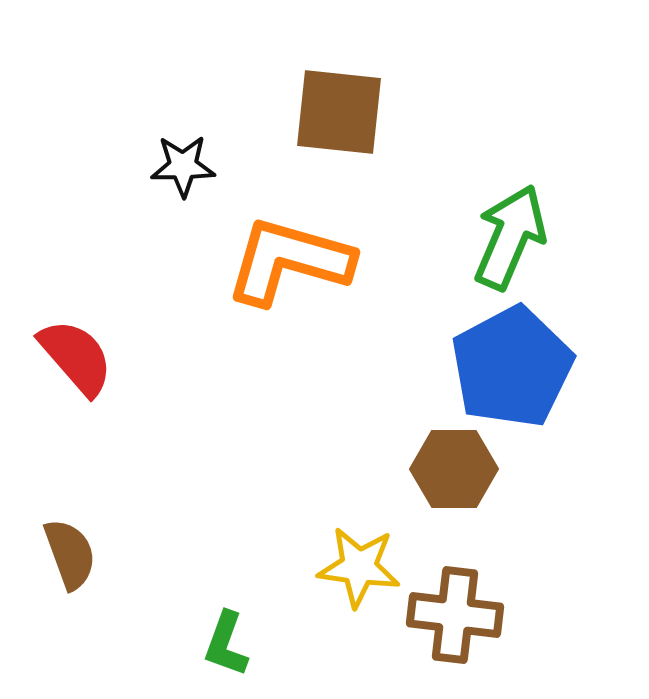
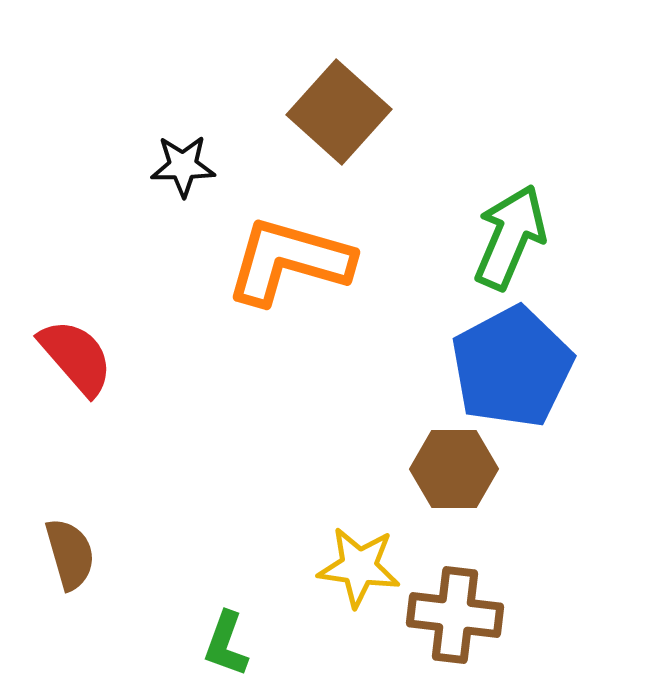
brown square: rotated 36 degrees clockwise
brown semicircle: rotated 4 degrees clockwise
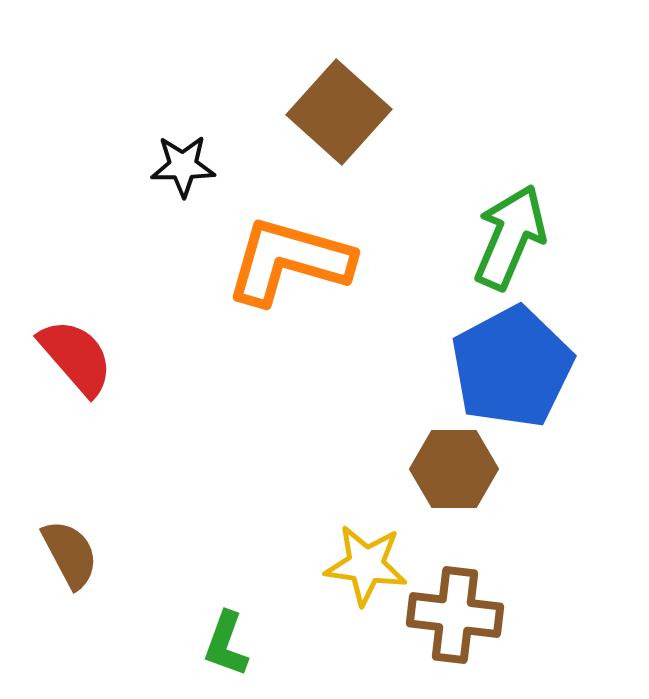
brown semicircle: rotated 12 degrees counterclockwise
yellow star: moved 7 px right, 2 px up
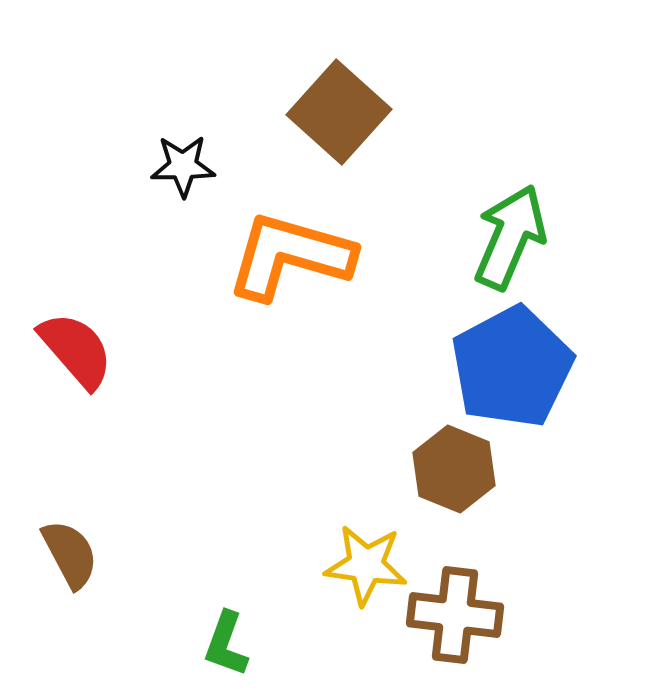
orange L-shape: moved 1 px right, 5 px up
red semicircle: moved 7 px up
brown hexagon: rotated 22 degrees clockwise
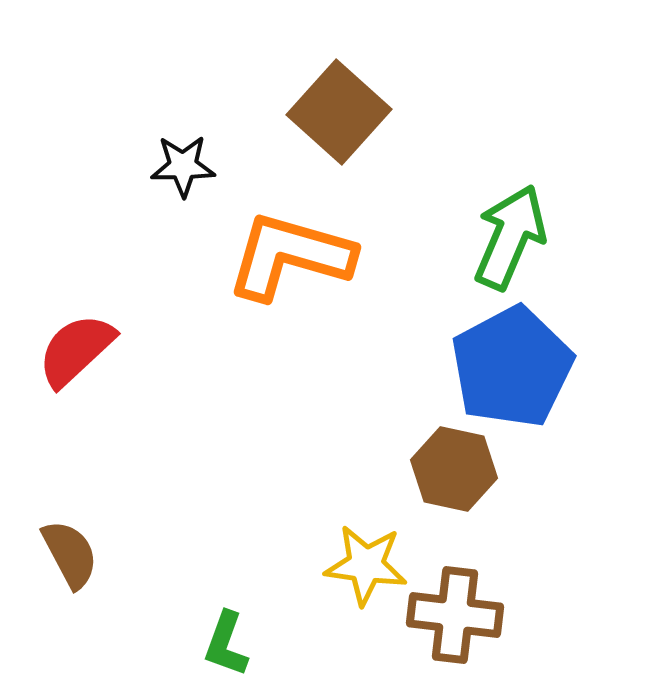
red semicircle: rotated 92 degrees counterclockwise
brown hexagon: rotated 10 degrees counterclockwise
